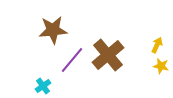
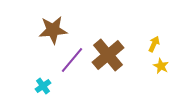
yellow arrow: moved 3 px left, 1 px up
yellow star: rotated 14 degrees clockwise
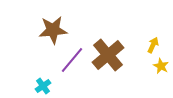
yellow arrow: moved 1 px left, 1 px down
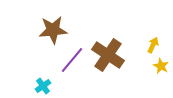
brown cross: rotated 16 degrees counterclockwise
